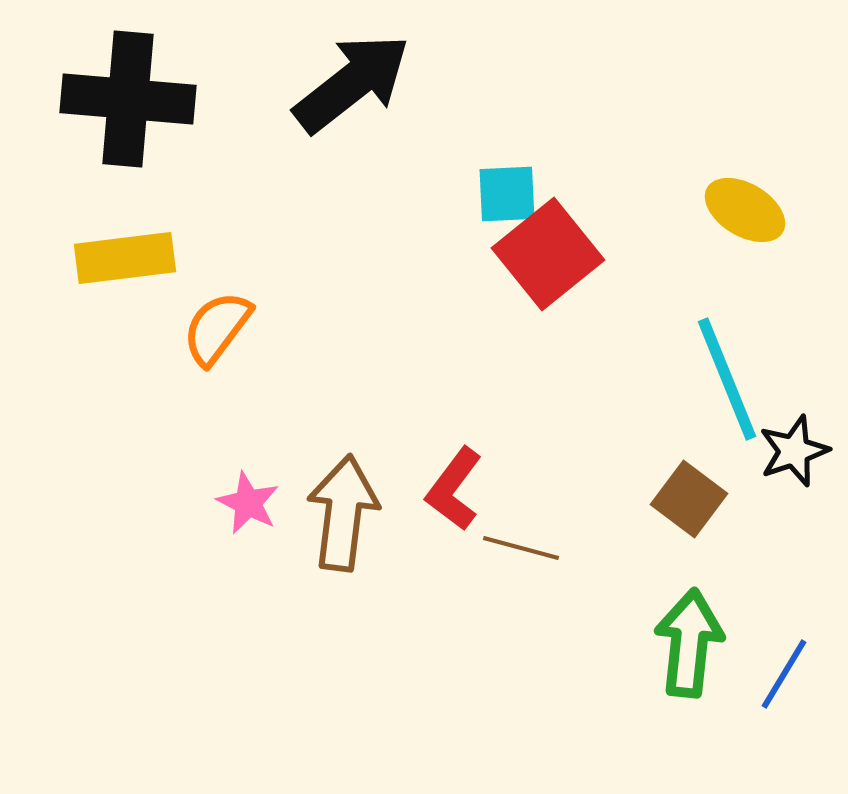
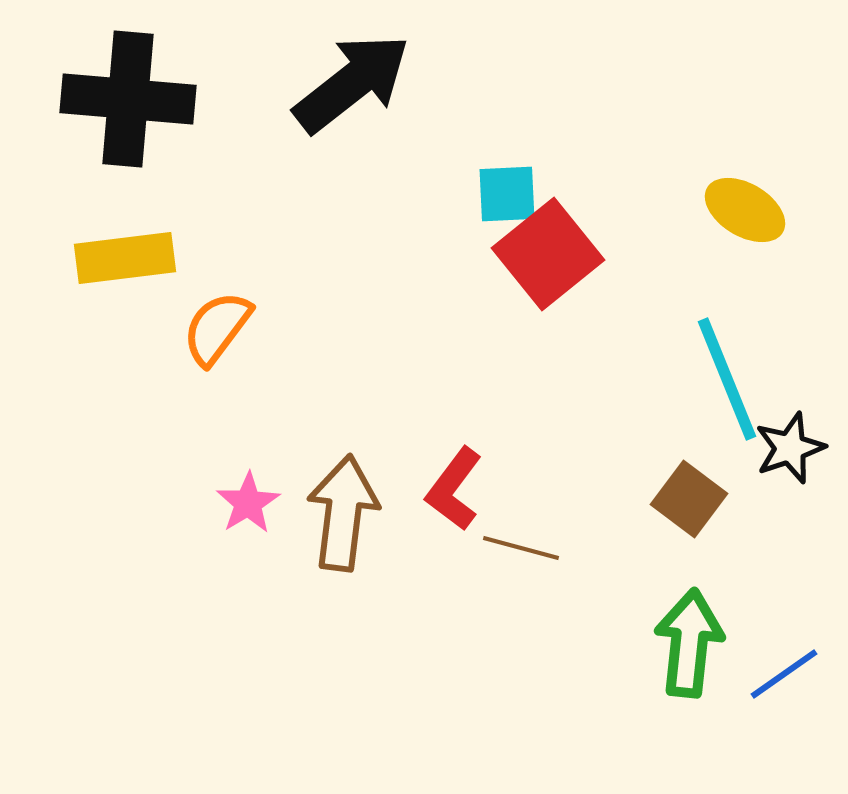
black star: moved 4 px left, 3 px up
pink star: rotated 14 degrees clockwise
blue line: rotated 24 degrees clockwise
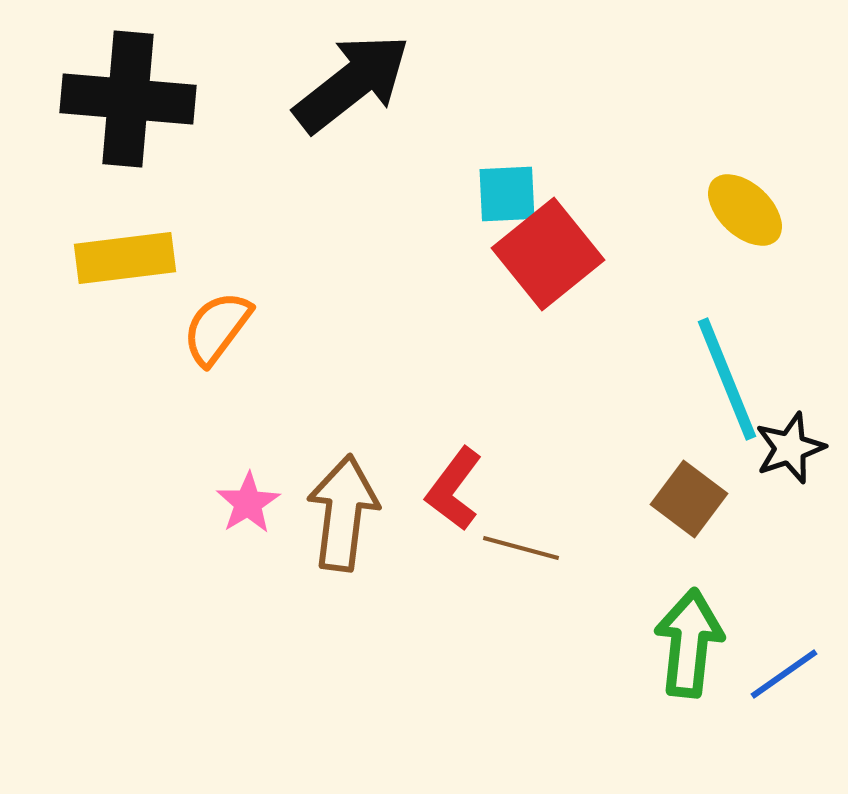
yellow ellipse: rotated 12 degrees clockwise
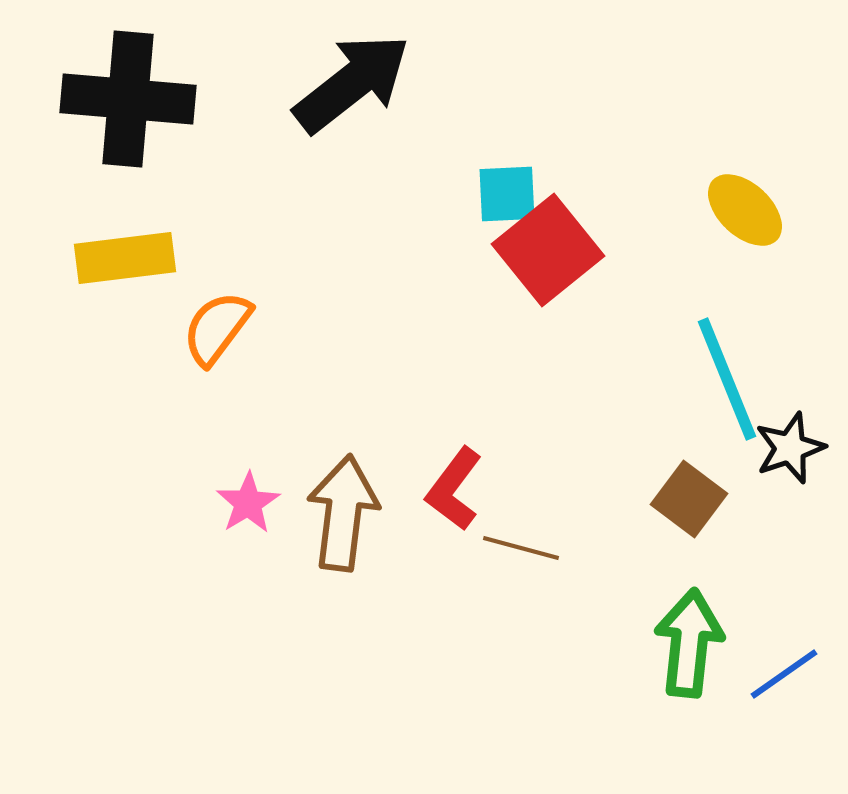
red square: moved 4 px up
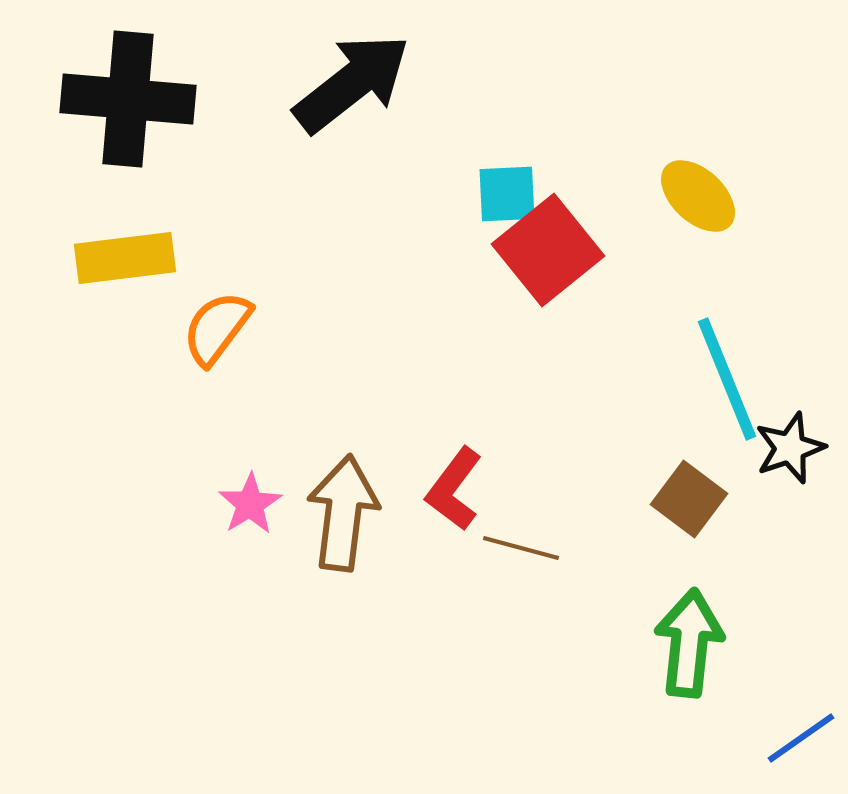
yellow ellipse: moved 47 px left, 14 px up
pink star: moved 2 px right, 1 px down
blue line: moved 17 px right, 64 px down
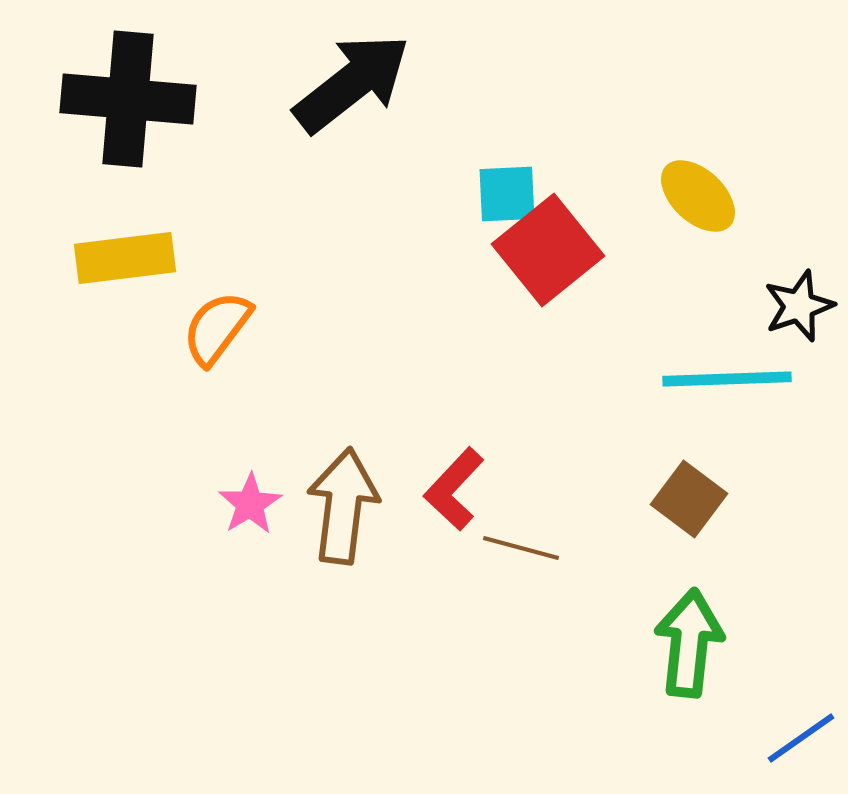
cyan line: rotated 70 degrees counterclockwise
black star: moved 9 px right, 142 px up
red L-shape: rotated 6 degrees clockwise
brown arrow: moved 7 px up
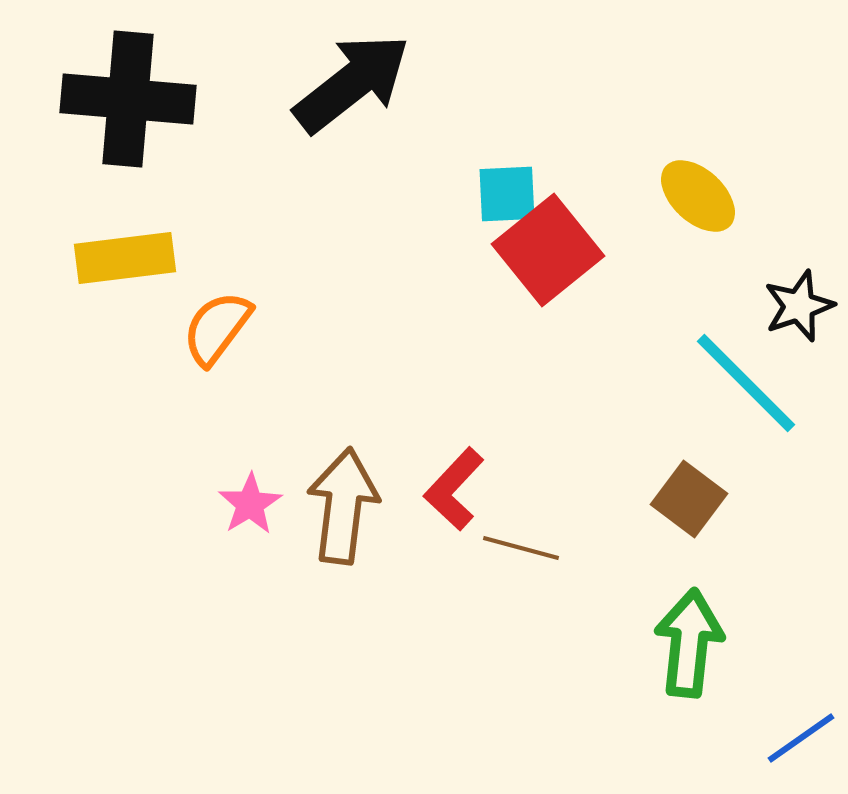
cyan line: moved 19 px right, 4 px down; rotated 47 degrees clockwise
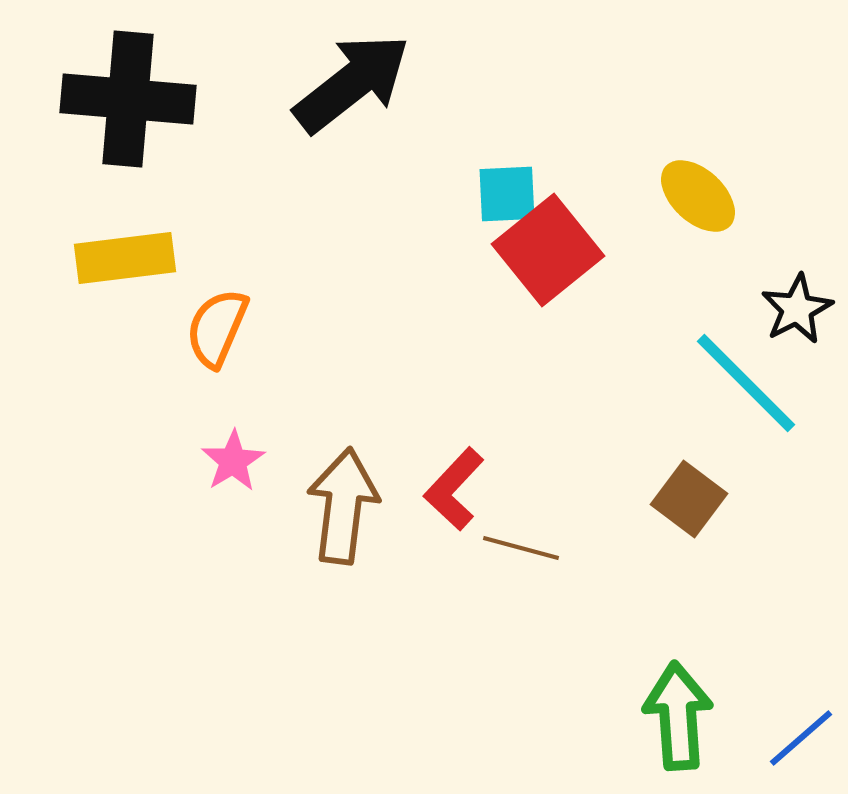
black star: moved 2 px left, 3 px down; rotated 8 degrees counterclockwise
orange semicircle: rotated 14 degrees counterclockwise
pink star: moved 17 px left, 43 px up
green arrow: moved 11 px left, 73 px down; rotated 10 degrees counterclockwise
blue line: rotated 6 degrees counterclockwise
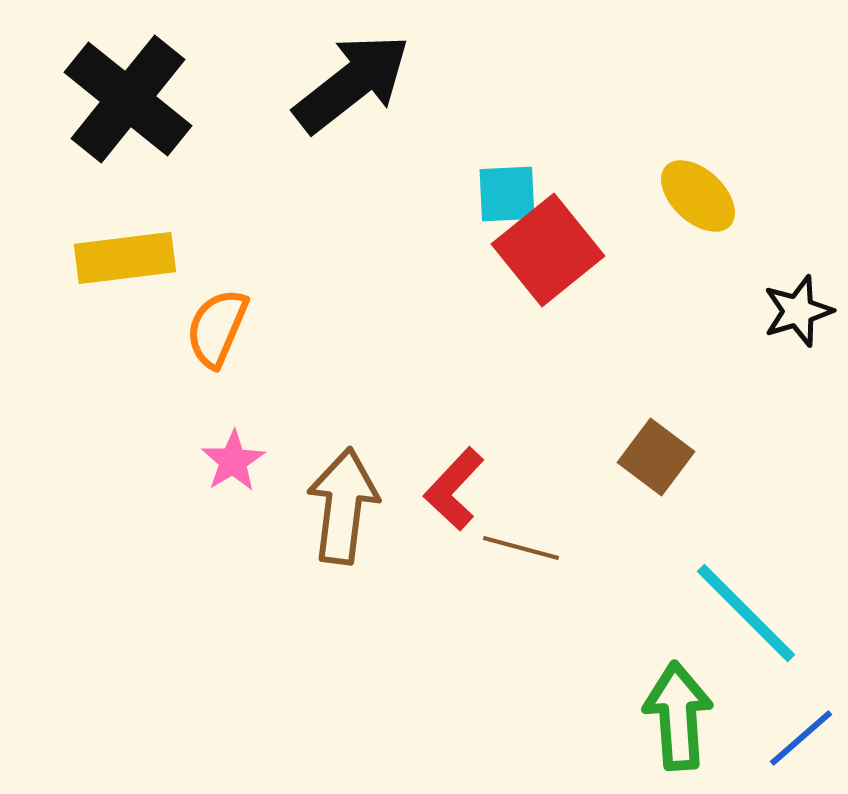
black cross: rotated 34 degrees clockwise
black star: moved 1 px right, 2 px down; rotated 10 degrees clockwise
cyan line: moved 230 px down
brown square: moved 33 px left, 42 px up
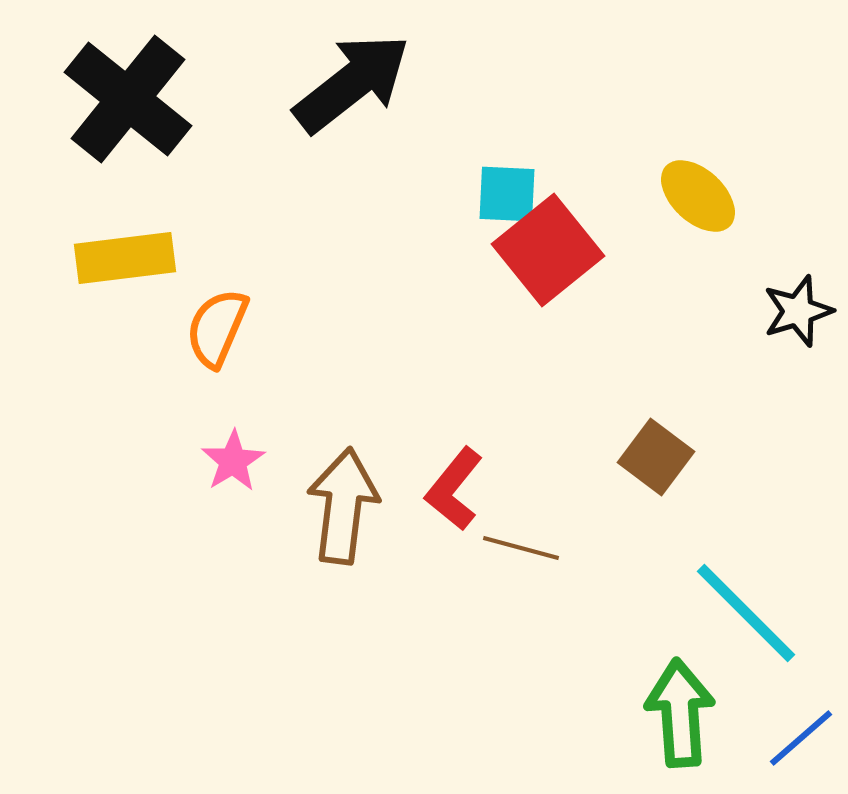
cyan square: rotated 6 degrees clockwise
red L-shape: rotated 4 degrees counterclockwise
green arrow: moved 2 px right, 3 px up
